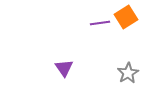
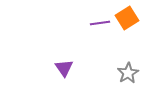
orange square: moved 1 px right, 1 px down
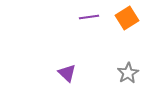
purple line: moved 11 px left, 6 px up
purple triangle: moved 3 px right, 5 px down; rotated 12 degrees counterclockwise
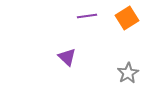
purple line: moved 2 px left, 1 px up
purple triangle: moved 16 px up
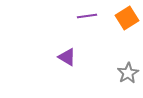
purple triangle: rotated 12 degrees counterclockwise
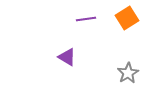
purple line: moved 1 px left, 3 px down
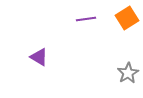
purple triangle: moved 28 px left
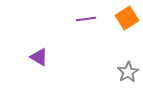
gray star: moved 1 px up
